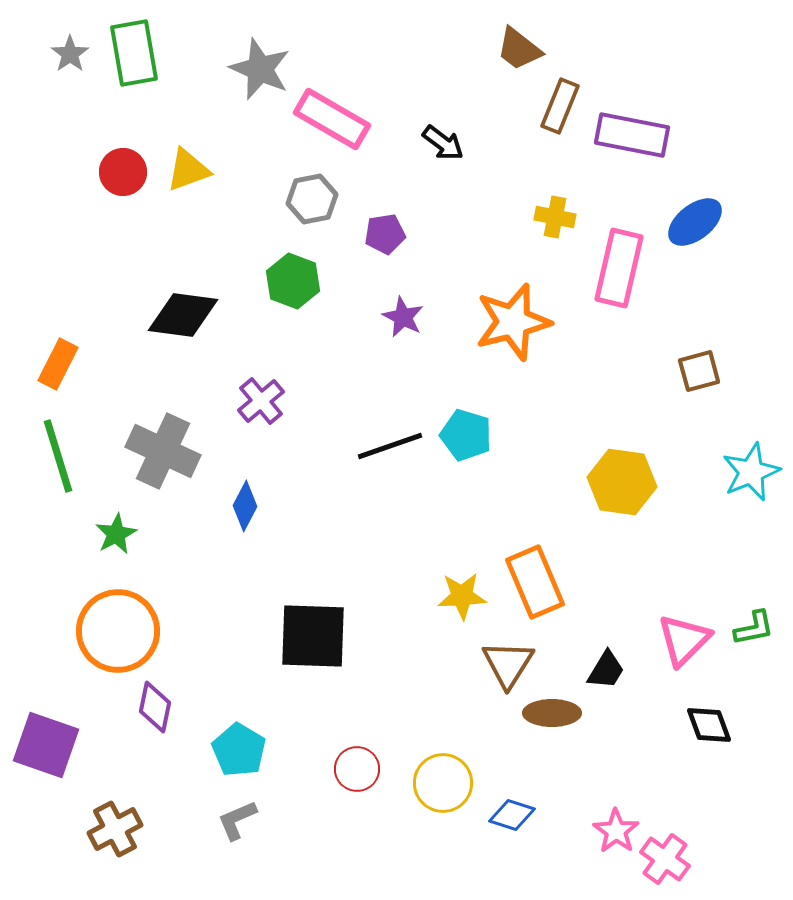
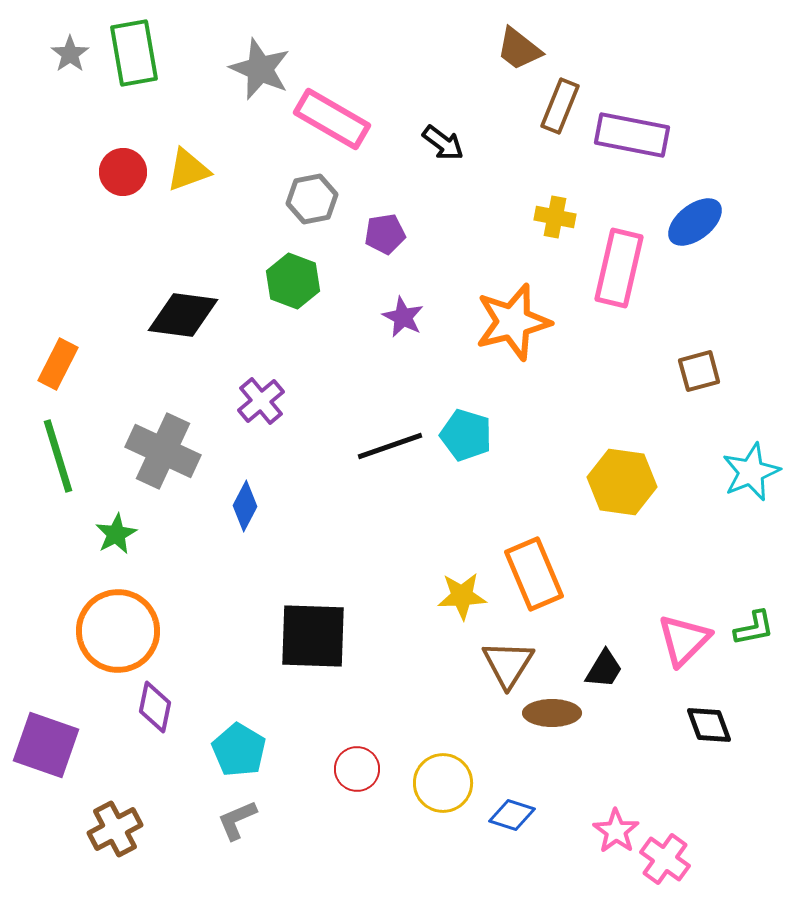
orange rectangle at (535, 582): moved 1 px left, 8 px up
black trapezoid at (606, 670): moved 2 px left, 1 px up
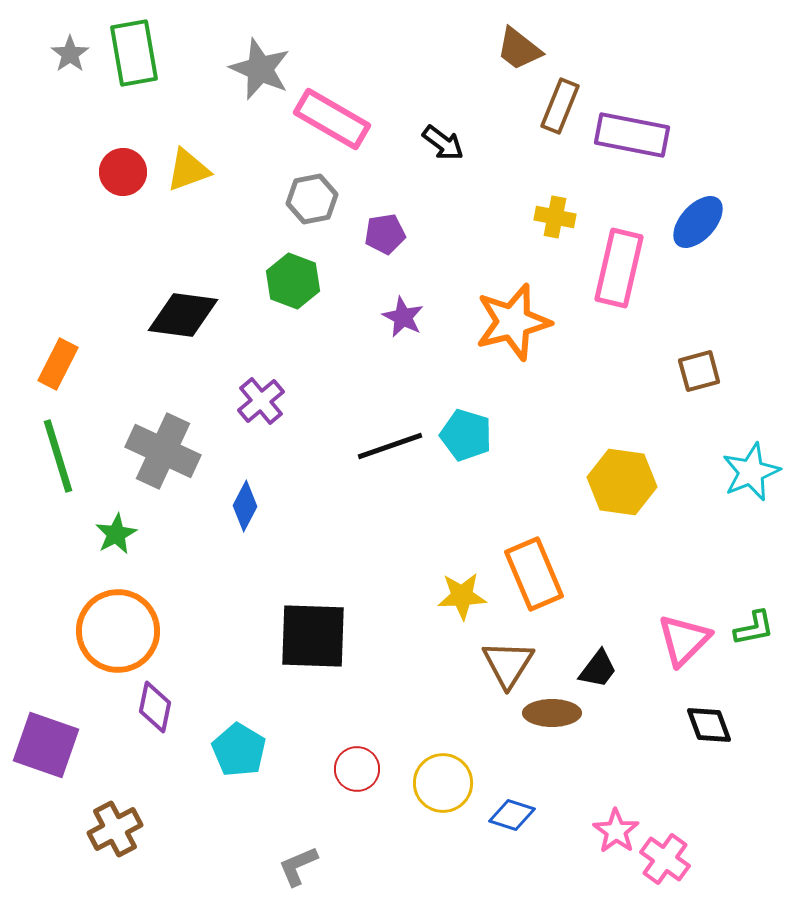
blue ellipse at (695, 222): moved 3 px right; rotated 10 degrees counterclockwise
black trapezoid at (604, 669): moved 6 px left; rotated 6 degrees clockwise
gray L-shape at (237, 820): moved 61 px right, 46 px down
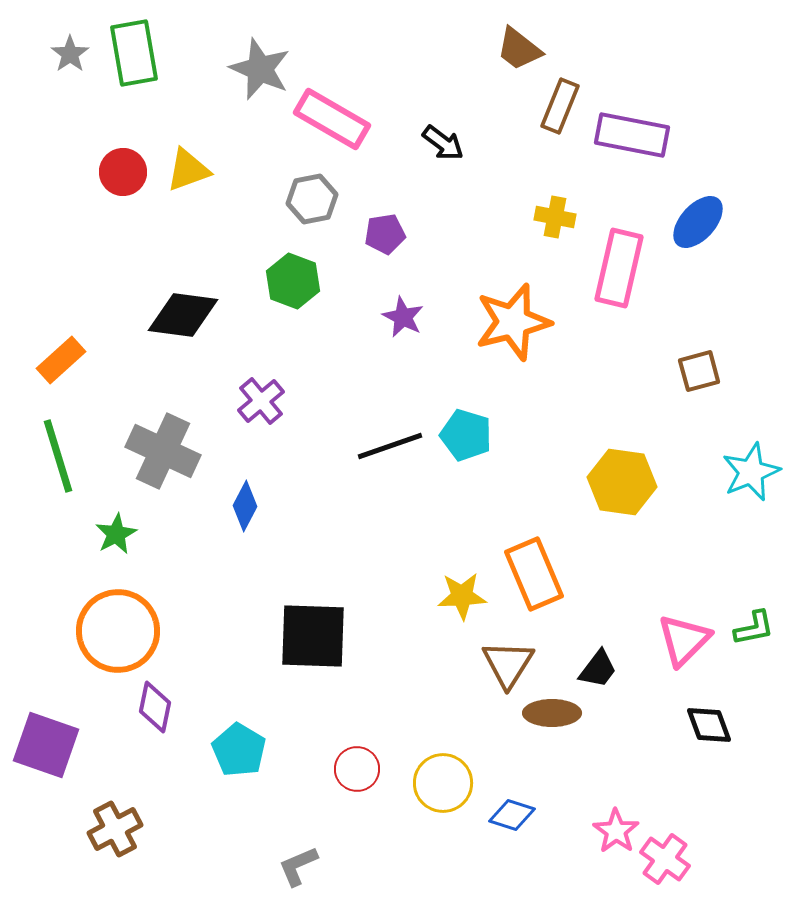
orange rectangle at (58, 364): moved 3 px right, 4 px up; rotated 21 degrees clockwise
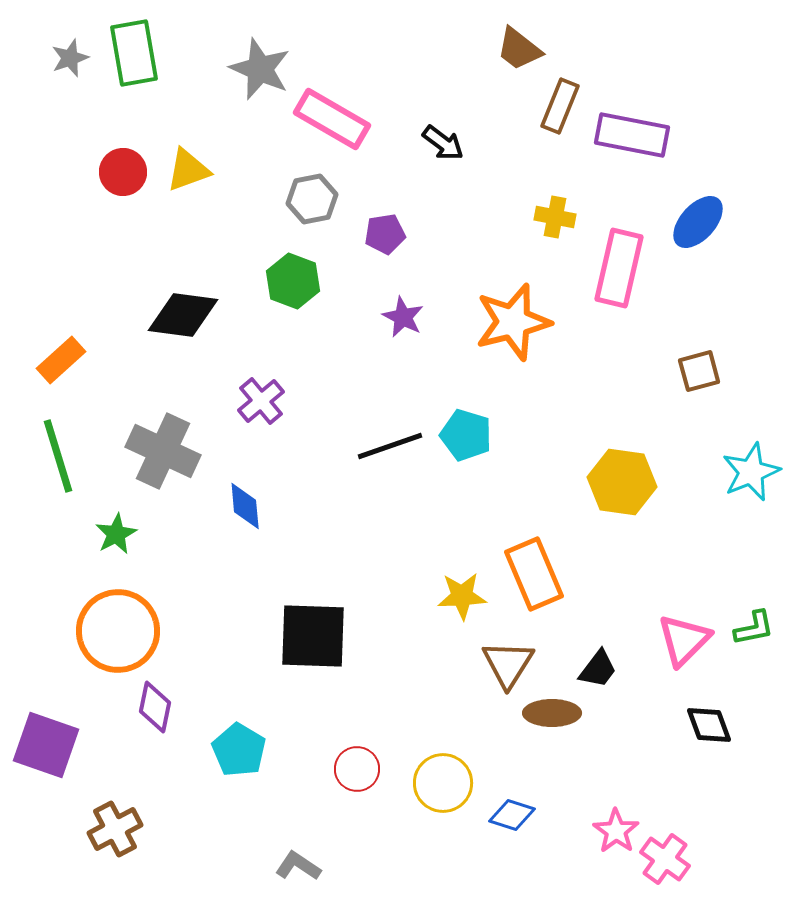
gray star at (70, 54): moved 4 px down; rotated 15 degrees clockwise
blue diamond at (245, 506): rotated 33 degrees counterclockwise
gray L-shape at (298, 866): rotated 57 degrees clockwise
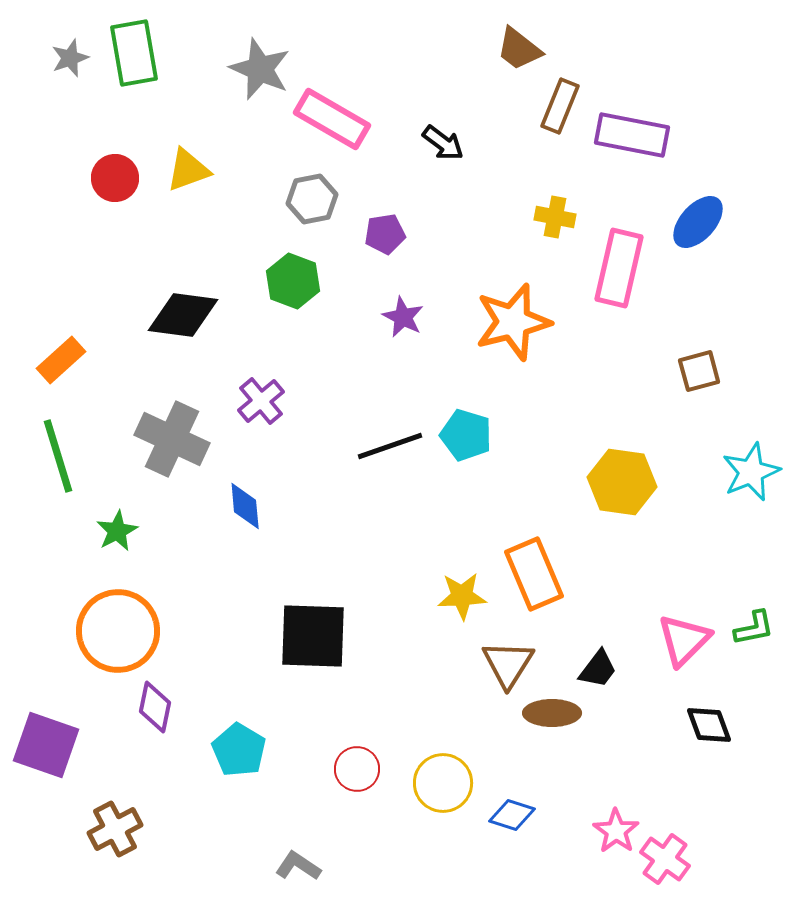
red circle at (123, 172): moved 8 px left, 6 px down
gray cross at (163, 451): moved 9 px right, 12 px up
green star at (116, 534): moved 1 px right, 3 px up
